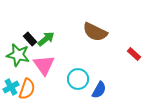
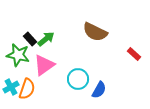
pink triangle: rotated 30 degrees clockwise
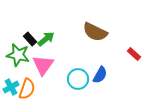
pink triangle: moved 1 px left; rotated 20 degrees counterclockwise
blue semicircle: moved 1 px right, 15 px up
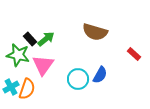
brown semicircle: rotated 10 degrees counterclockwise
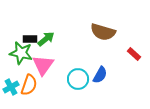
brown semicircle: moved 8 px right
black rectangle: rotated 48 degrees counterclockwise
green star: moved 3 px right, 2 px up
orange semicircle: moved 2 px right, 4 px up
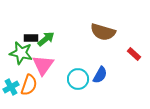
black rectangle: moved 1 px right, 1 px up
